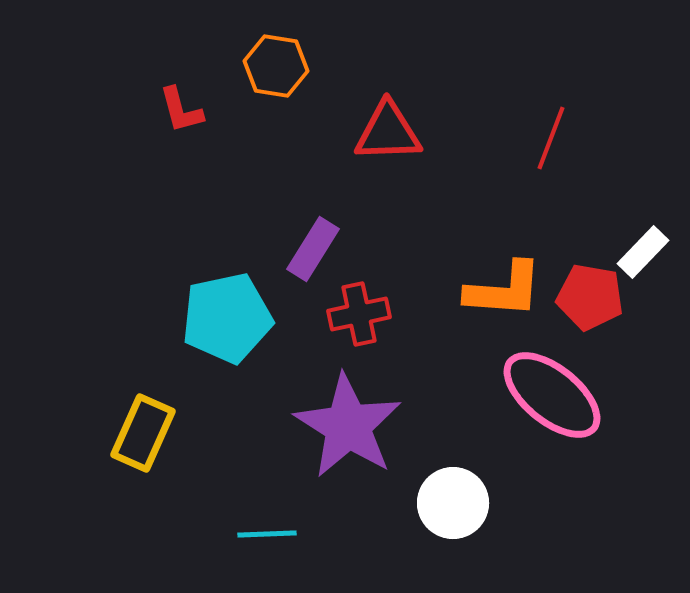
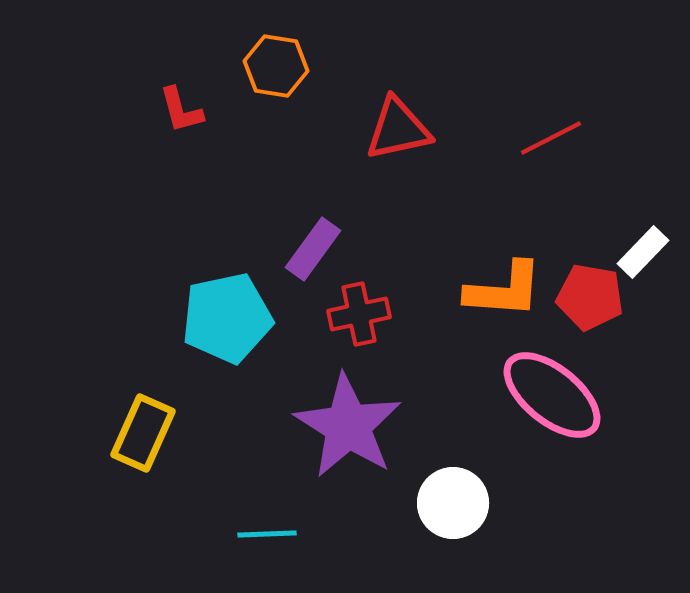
red triangle: moved 10 px right, 3 px up; rotated 10 degrees counterclockwise
red line: rotated 42 degrees clockwise
purple rectangle: rotated 4 degrees clockwise
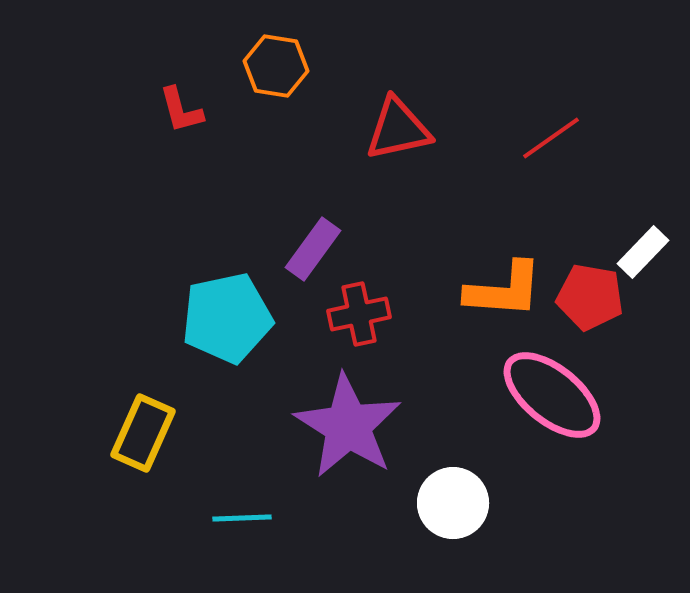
red line: rotated 8 degrees counterclockwise
cyan line: moved 25 px left, 16 px up
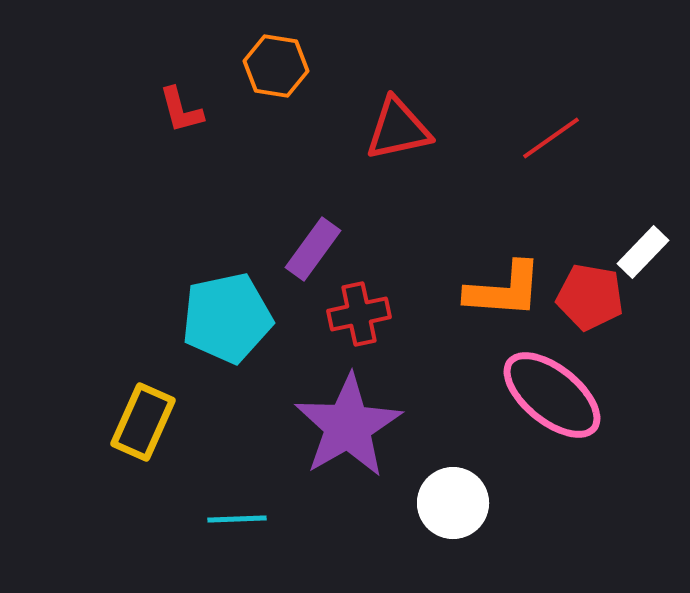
purple star: rotated 10 degrees clockwise
yellow rectangle: moved 11 px up
cyan line: moved 5 px left, 1 px down
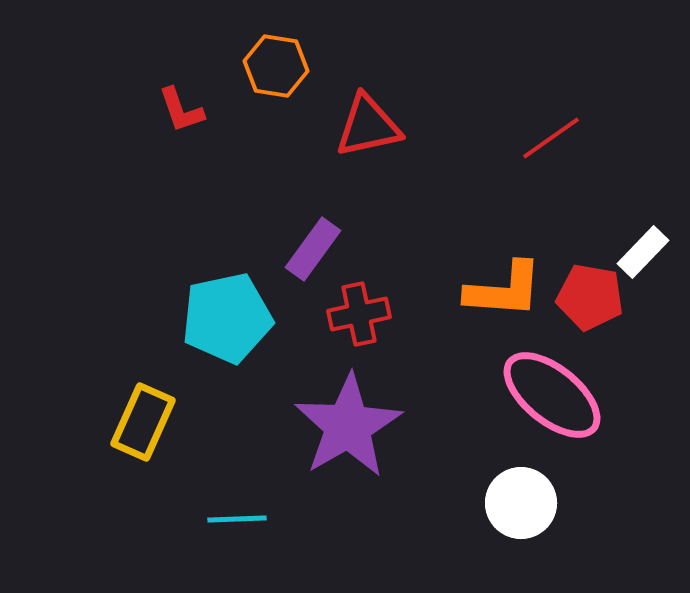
red L-shape: rotated 4 degrees counterclockwise
red triangle: moved 30 px left, 3 px up
white circle: moved 68 px right
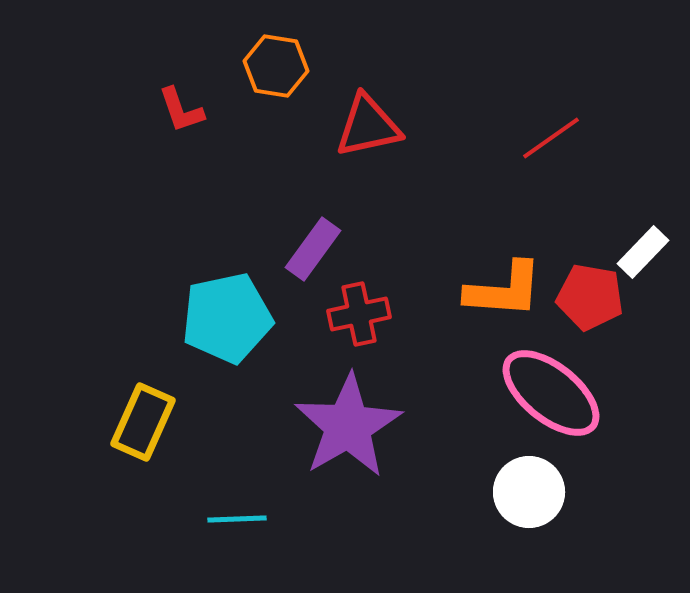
pink ellipse: moved 1 px left, 2 px up
white circle: moved 8 px right, 11 px up
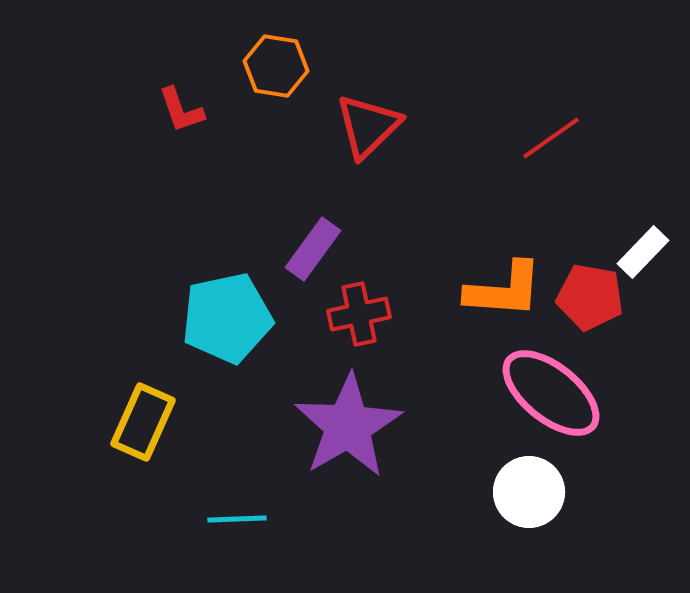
red triangle: rotated 32 degrees counterclockwise
